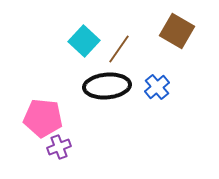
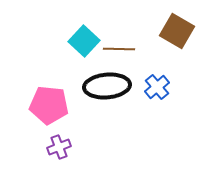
brown line: rotated 56 degrees clockwise
pink pentagon: moved 6 px right, 13 px up
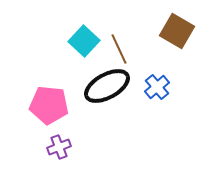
brown line: rotated 64 degrees clockwise
black ellipse: rotated 24 degrees counterclockwise
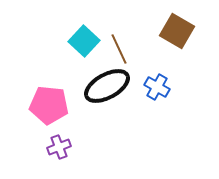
blue cross: rotated 20 degrees counterclockwise
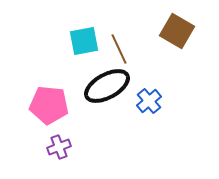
cyan square: rotated 36 degrees clockwise
blue cross: moved 8 px left, 14 px down; rotated 20 degrees clockwise
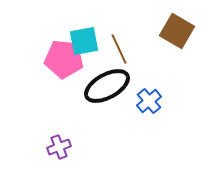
pink pentagon: moved 15 px right, 46 px up
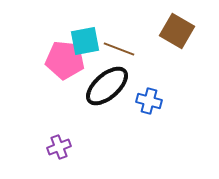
cyan square: moved 1 px right
brown line: rotated 44 degrees counterclockwise
pink pentagon: moved 1 px right, 1 px down
black ellipse: rotated 12 degrees counterclockwise
blue cross: rotated 35 degrees counterclockwise
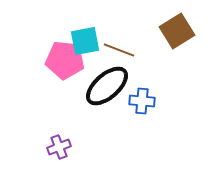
brown square: rotated 28 degrees clockwise
brown line: moved 1 px down
blue cross: moved 7 px left; rotated 10 degrees counterclockwise
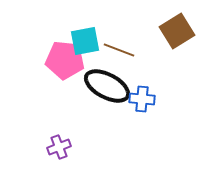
black ellipse: rotated 69 degrees clockwise
blue cross: moved 2 px up
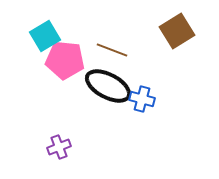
cyan square: moved 40 px left, 5 px up; rotated 20 degrees counterclockwise
brown line: moved 7 px left
black ellipse: moved 1 px right
blue cross: rotated 10 degrees clockwise
